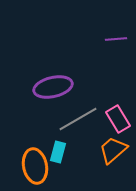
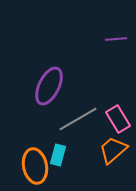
purple ellipse: moved 4 px left, 1 px up; rotated 51 degrees counterclockwise
cyan rectangle: moved 3 px down
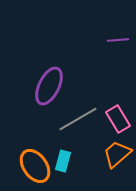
purple line: moved 2 px right, 1 px down
orange trapezoid: moved 4 px right, 4 px down
cyan rectangle: moved 5 px right, 6 px down
orange ellipse: rotated 24 degrees counterclockwise
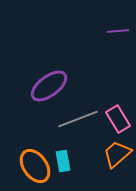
purple line: moved 9 px up
purple ellipse: rotated 27 degrees clockwise
gray line: rotated 9 degrees clockwise
cyan rectangle: rotated 25 degrees counterclockwise
